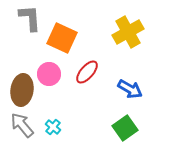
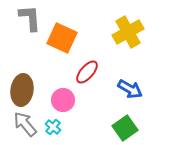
pink circle: moved 14 px right, 26 px down
gray arrow: moved 3 px right, 1 px up
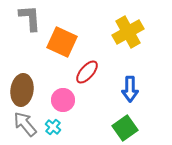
orange square: moved 4 px down
blue arrow: rotated 60 degrees clockwise
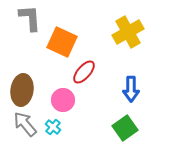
red ellipse: moved 3 px left
blue arrow: moved 1 px right
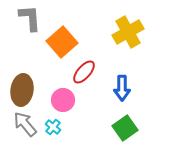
orange square: rotated 24 degrees clockwise
blue arrow: moved 9 px left, 1 px up
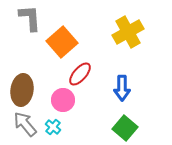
red ellipse: moved 4 px left, 2 px down
green square: rotated 15 degrees counterclockwise
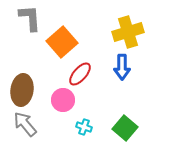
yellow cross: rotated 12 degrees clockwise
blue arrow: moved 21 px up
cyan cross: moved 31 px right; rotated 21 degrees counterclockwise
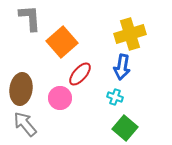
yellow cross: moved 2 px right, 2 px down
blue arrow: rotated 10 degrees clockwise
brown ellipse: moved 1 px left, 1 px up
pink circle: moved 3 px left, 2 px up
cyan cross: moved 31 px right, 30 px up
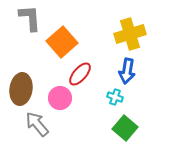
blue arrow: moved 5 px right, 4 px down
gray arrow: moved 12 px right
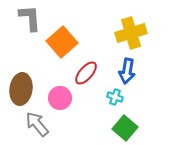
yellow cross: moved 1 px right, 1 px up
red ellipse: moved 6 px right, 1 px up
